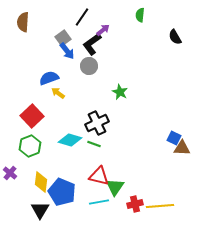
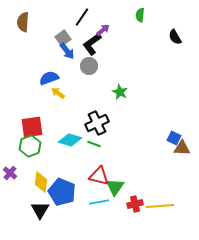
red square: moved 11 px down; rotated 35 degrees clockwise
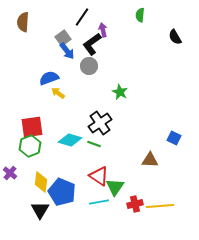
purple arrow: rotated 64 degrees counterclockwise
black cross: moved 3 px right; rotated 10 degrees counterclockwise
brown triangle: moved 32 px left, 12 px down
red triangle: rotated 20 degrees clockwise
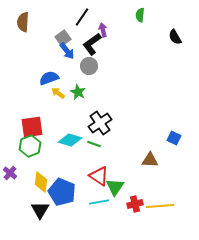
green star: moved 42 px left
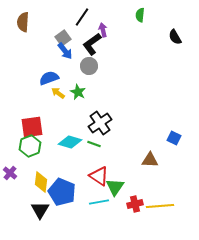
blue arrow: moved 2 px left
cyan diamond: moved 2 px down
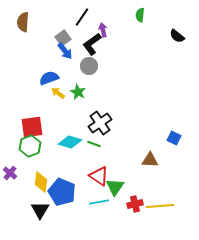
black semicircle: moved 2 px right, 1 px up; rotated 21 degrees counterclockwise
